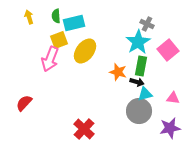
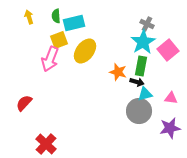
cyan star: moved 5 px right
pink triangle: moved 2 px left
red cross: moved 38 px left, 15 px down
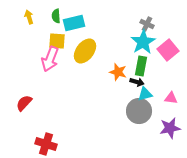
yellow square: moved 2 px left, 1 px down; rotated 24 degrees clockwise
red cross: rotated 25 degrees counterclockwise
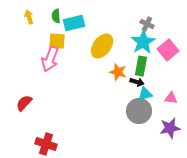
yellow ellipse: moved 17 px right, 5 px up
